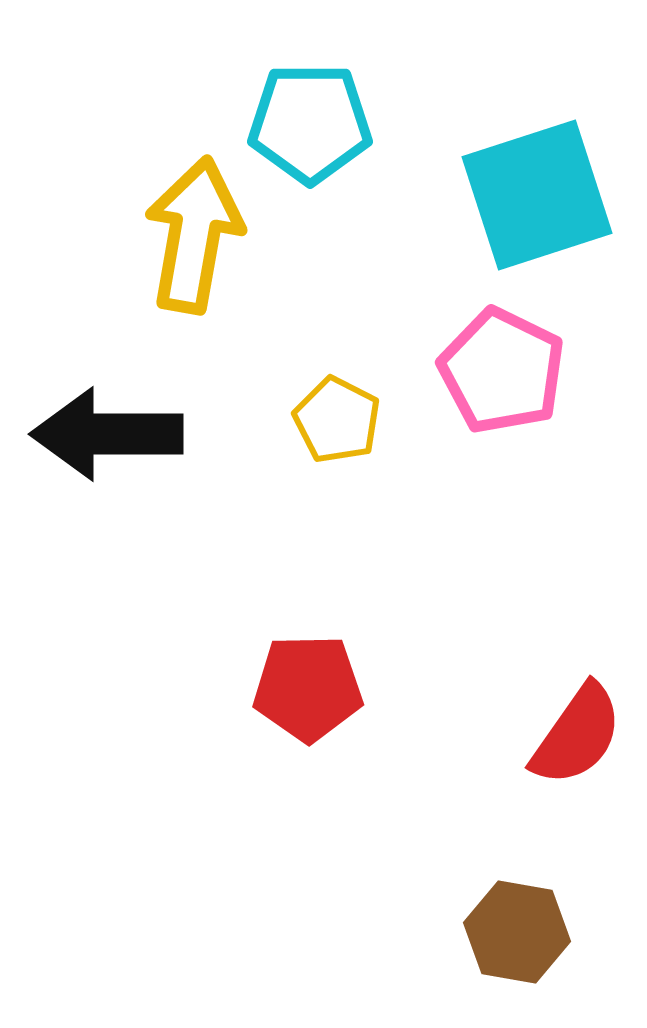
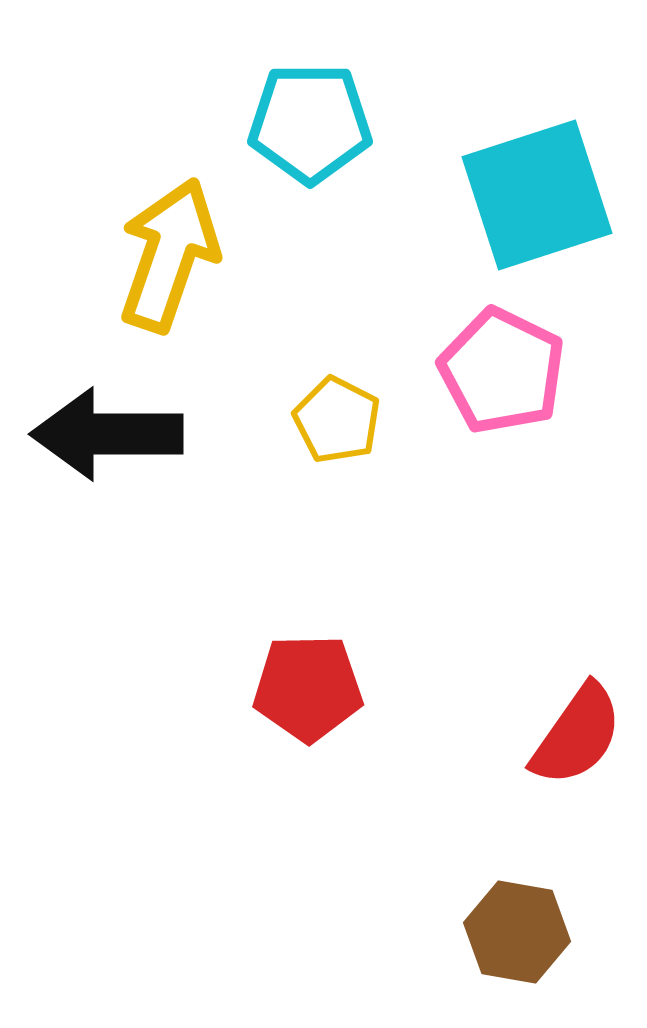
yellow arrow: moved 25 px left, 20 px down; rotated 9 degrees clockwise
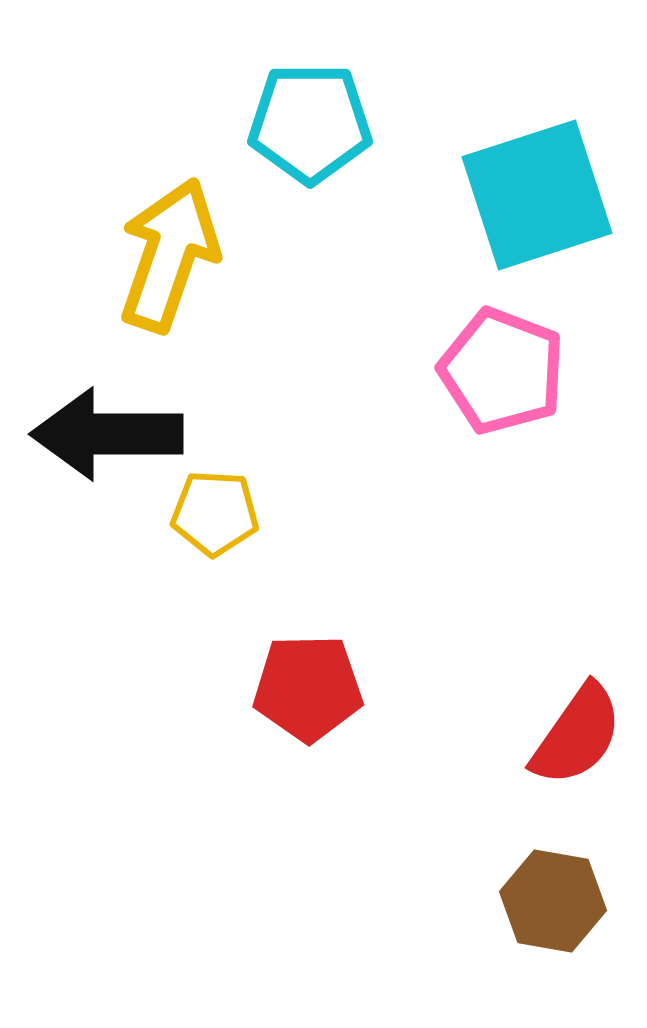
pink pentagon: rotated 5 degrees counterclockwise
yellow pentagon: moved 122 px left, 93 px down; rotated 24 degrees counterclockwise
brown hexagon: moved 36 px right, 31 px up
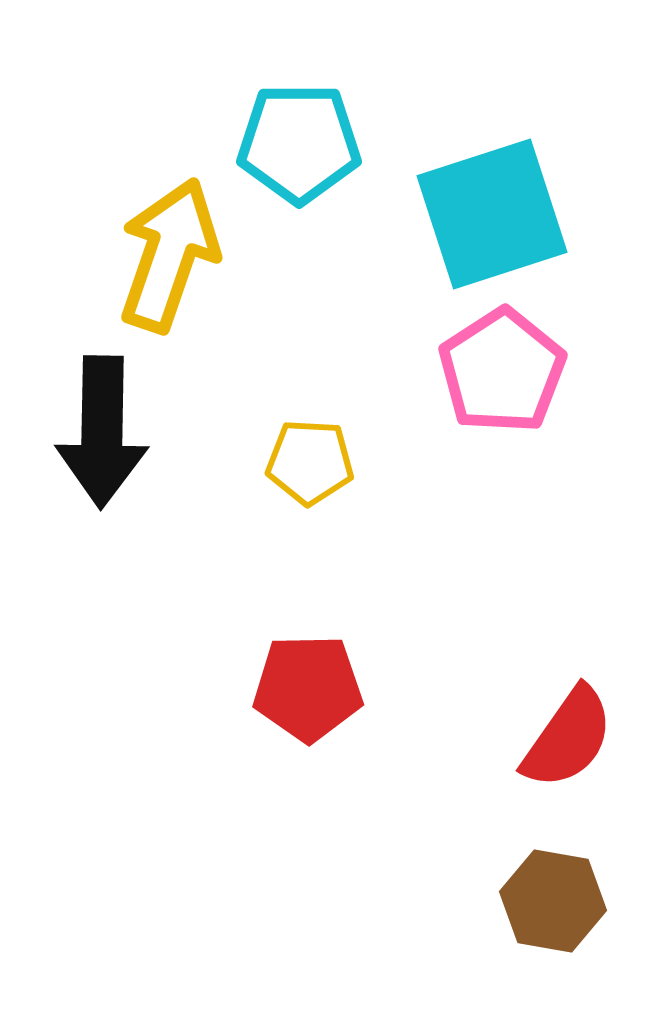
cyan pentagon: moved 11 px left, 20 px down
cyan square: moved 45 px left, 19 px down
pink pentagon: rotated 18 degrees clockwise
black arrow: moved 5 px left, 2 px up; rotated 89 degrees counterclockwise
yellow pentagon: moved 95 px right, 51 px up
red semicircle: moved 9 px left, 3 px down
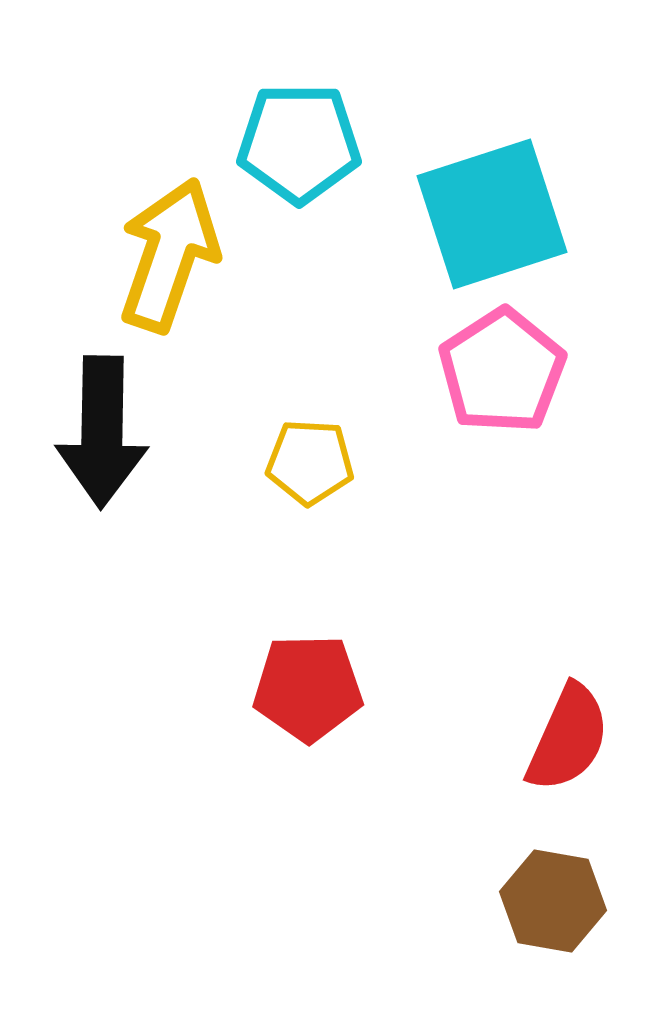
red semicircle: rotated 11 degrees counterclockwise
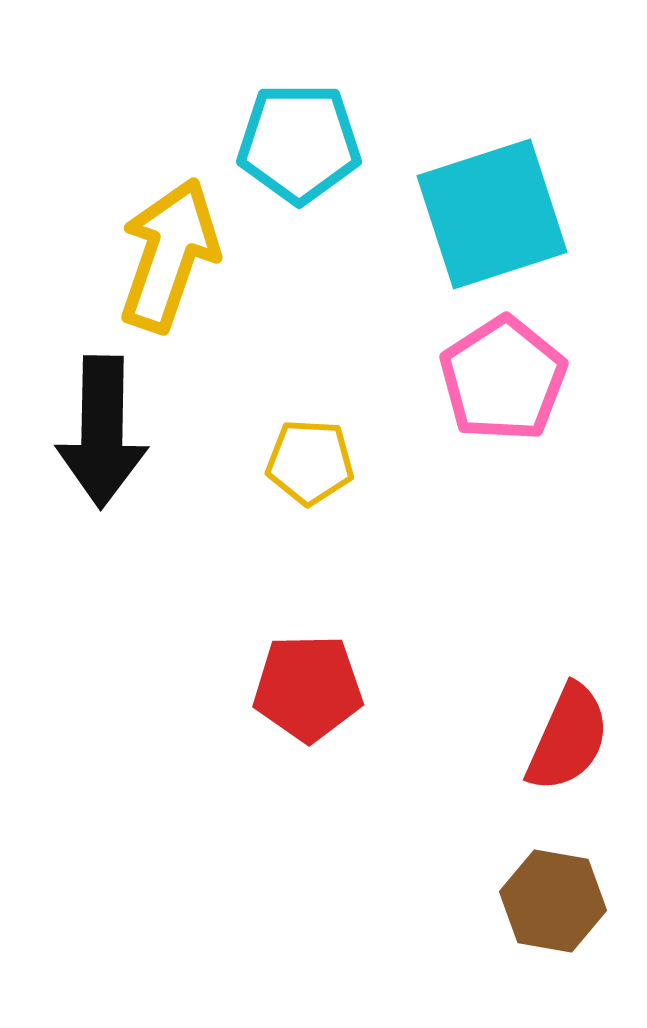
pink pentagon: moved 1 px right, 8 px down
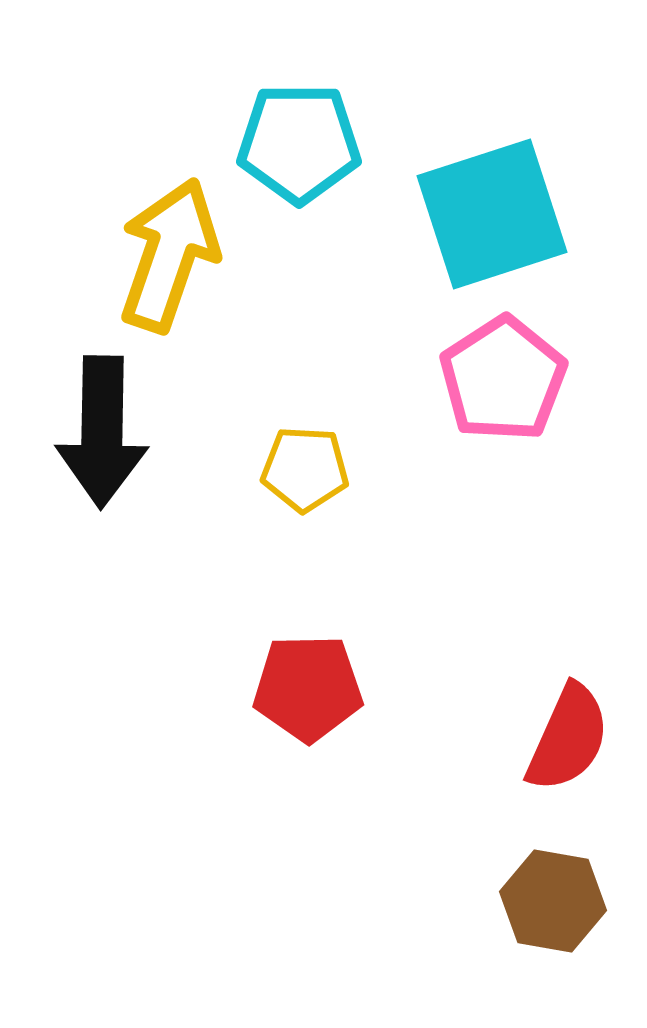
yellow pentagon: moved 5 px left, 7 px down
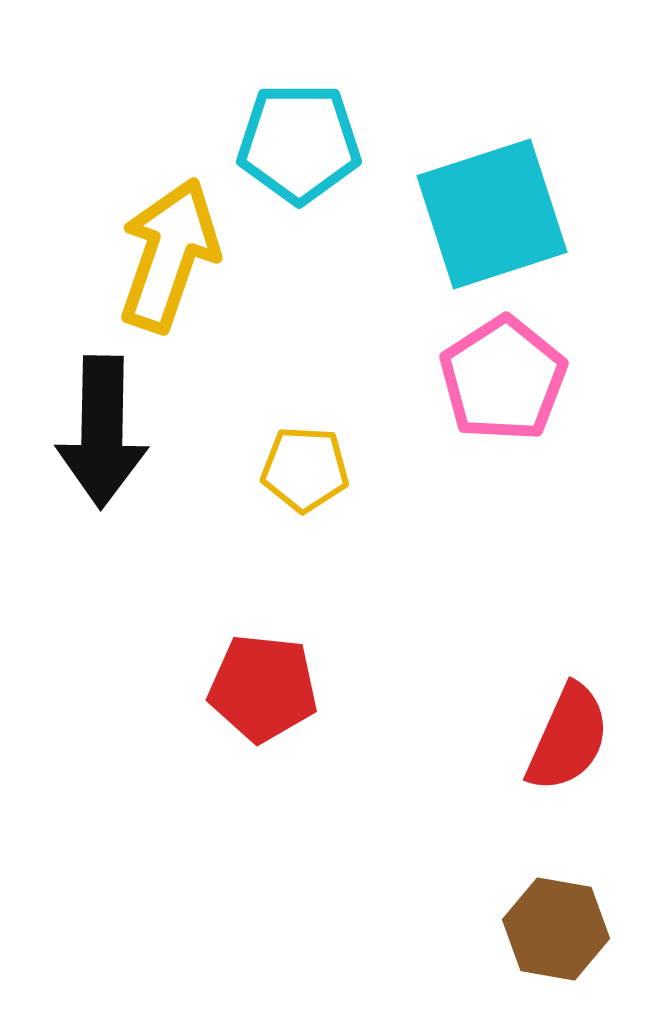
red pentagon: moved 45 px left; rotated 7 degrees clockwise
brown hexagon: moved 3 px right, 28 px down
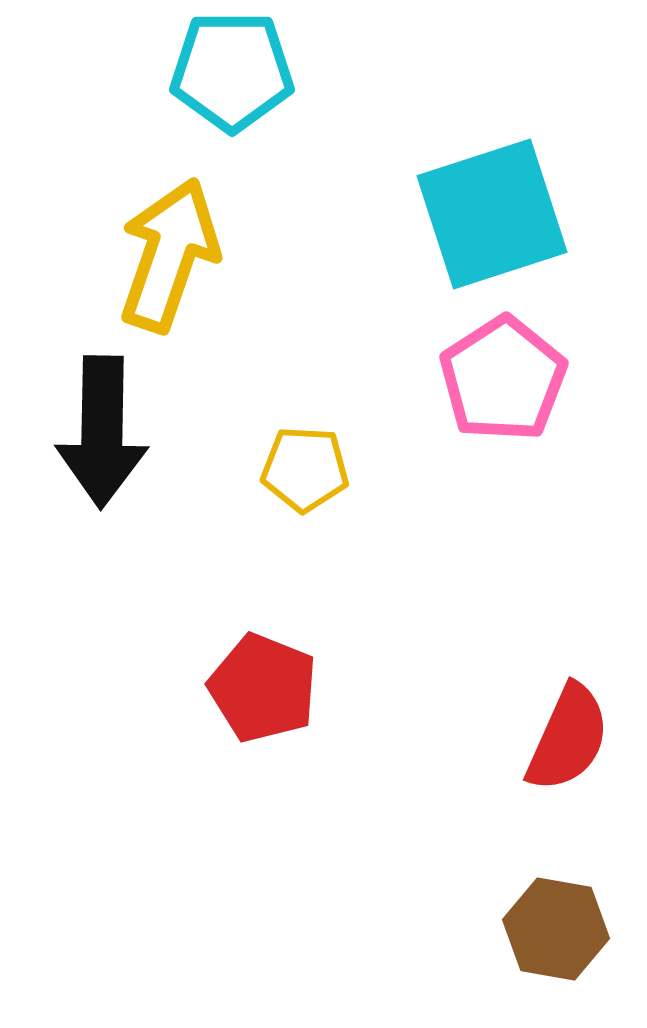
cyan pentagon: moved 67 px left, 72 px up
red pentagon: rotated 16 degrees clockwise
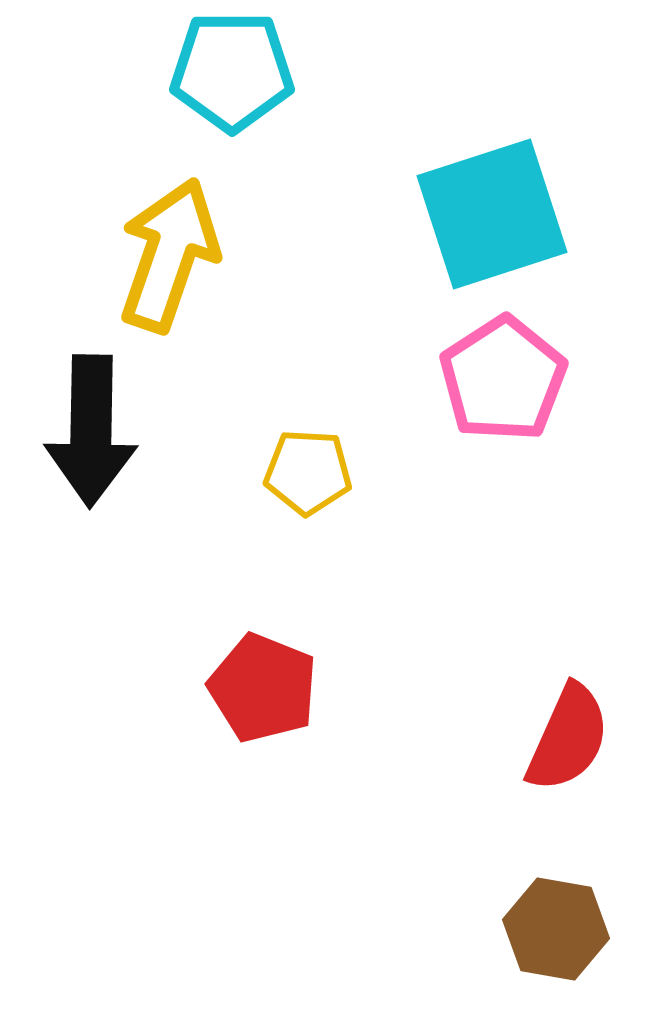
black arrow: moved 11 px left, 1 px up
yellow pentagon: moved 3 px right, 3 px down
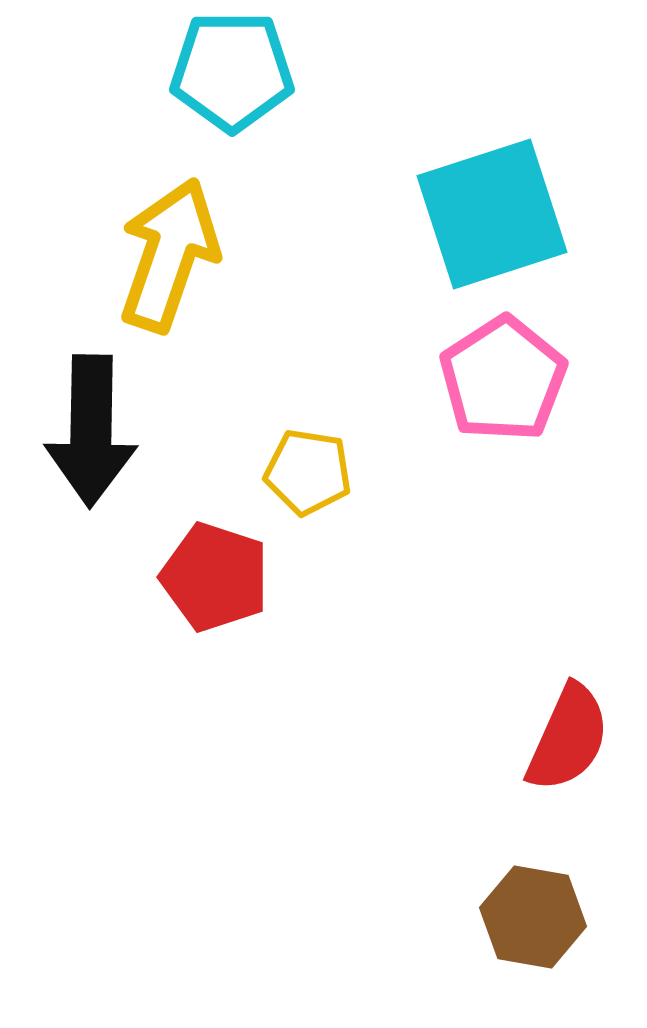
yellow pentagon: rotated 6 degrees clockwise
red pentagon: moved 48 px left, 111 px up; rotated 4 degrees counterclockwise
brown hexagon: moved 23 px left, 12 px up
